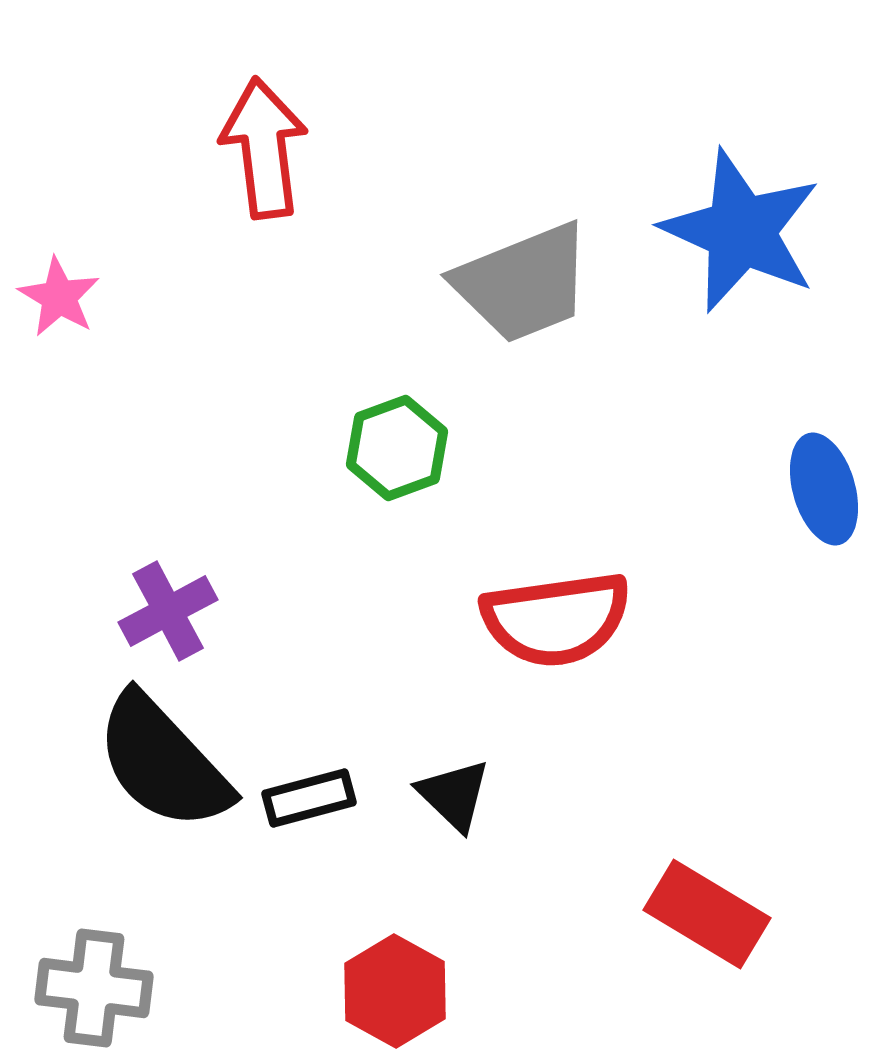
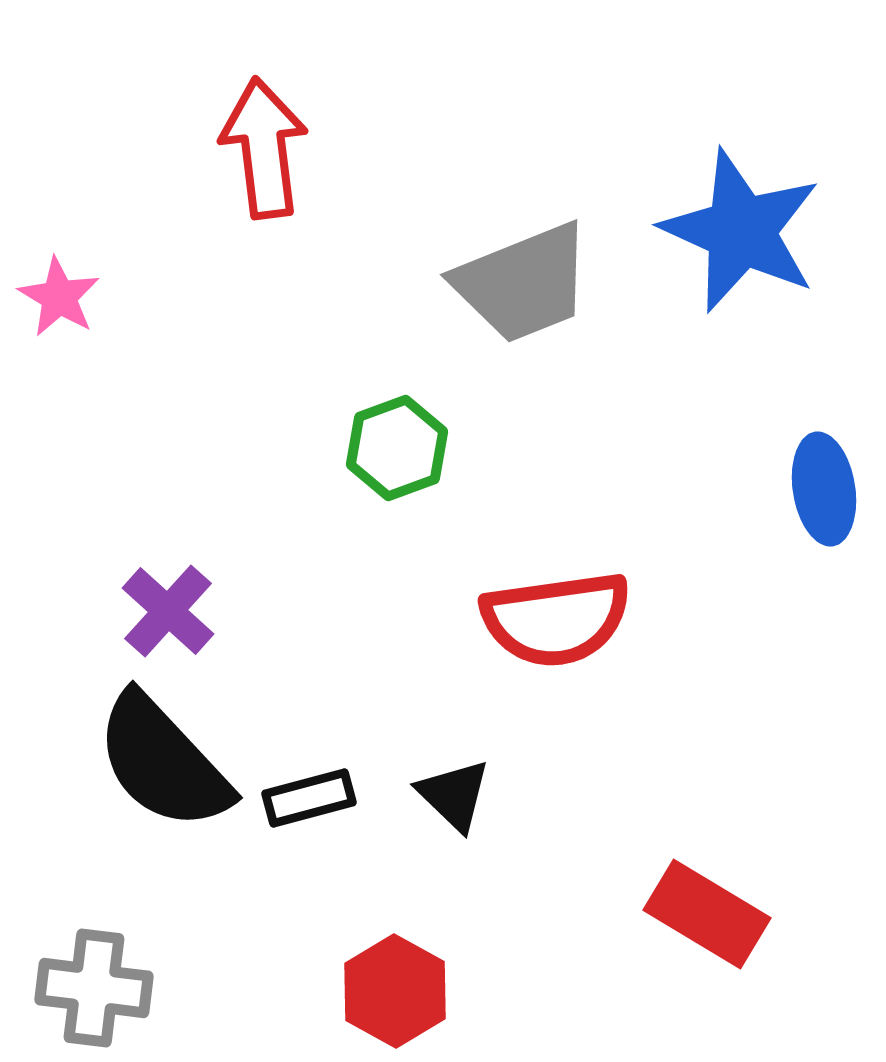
blue ellipse: rotated 7 degrees clockwise
purple cross: rotated 20 degrees counterclockwise
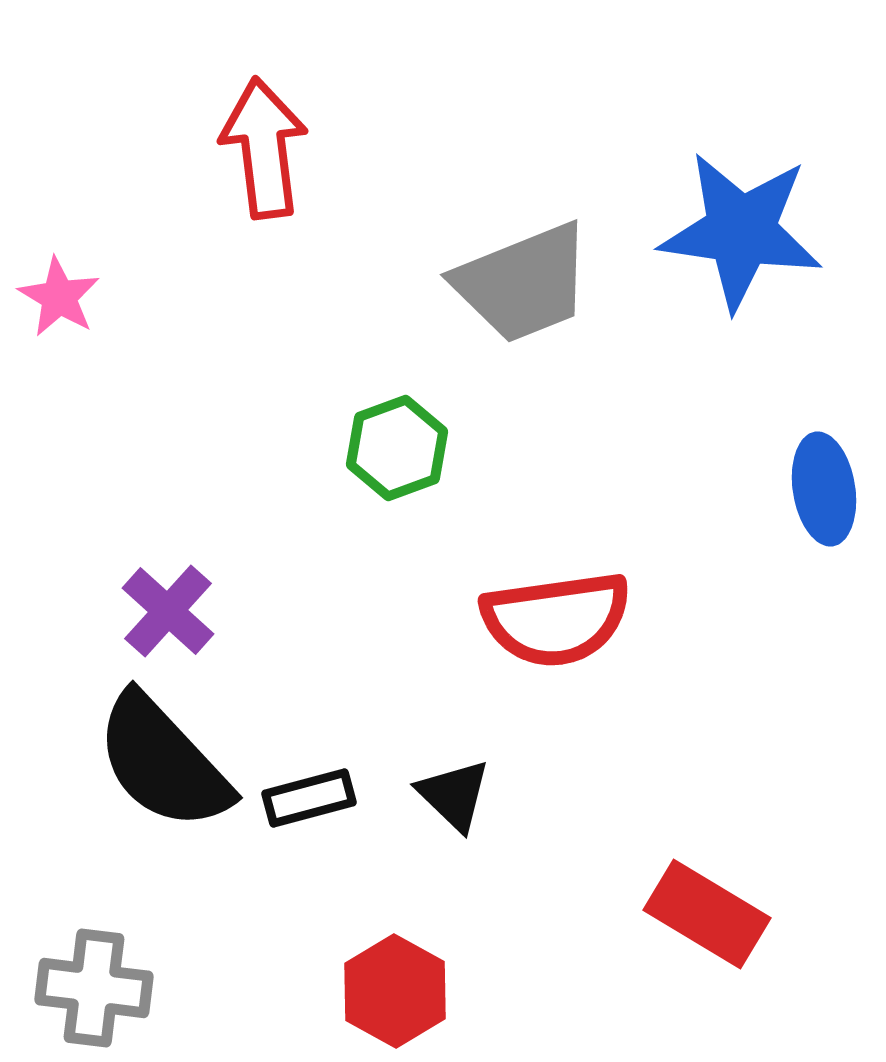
blue star: rotated 16 degrees counterclockwise
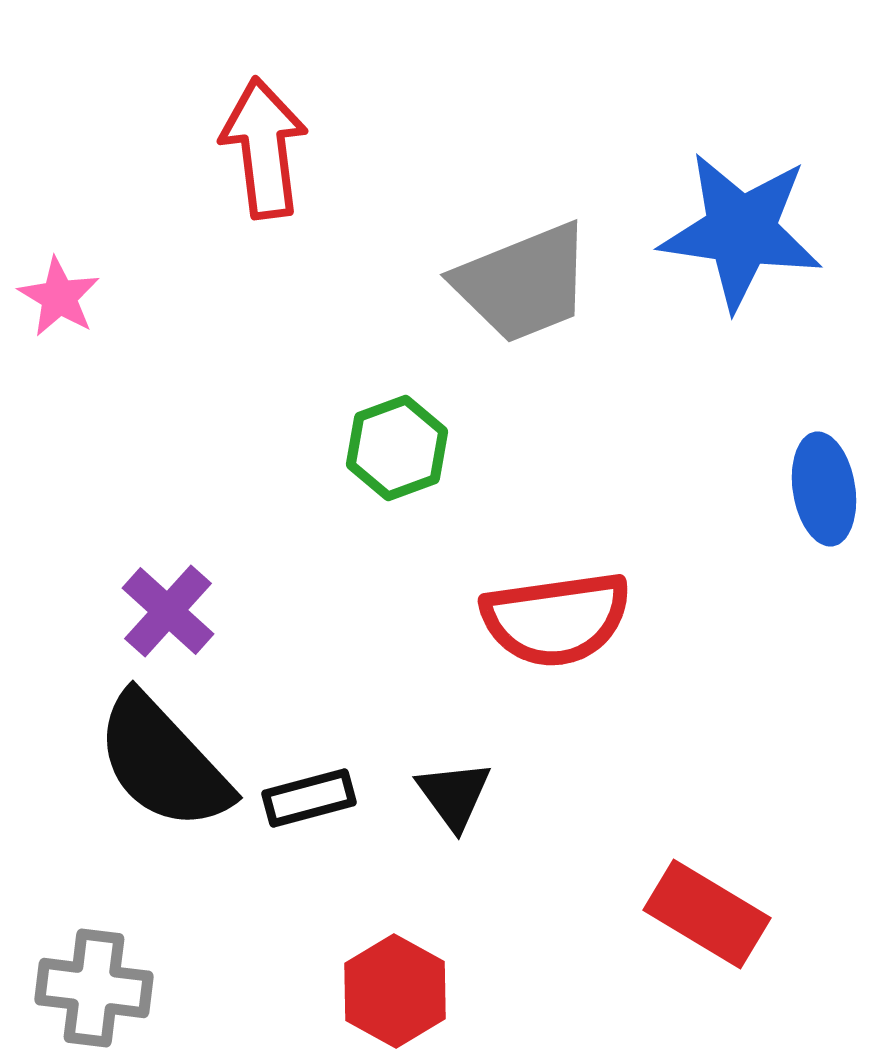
black triangle: rotated 10 degrees clockwise
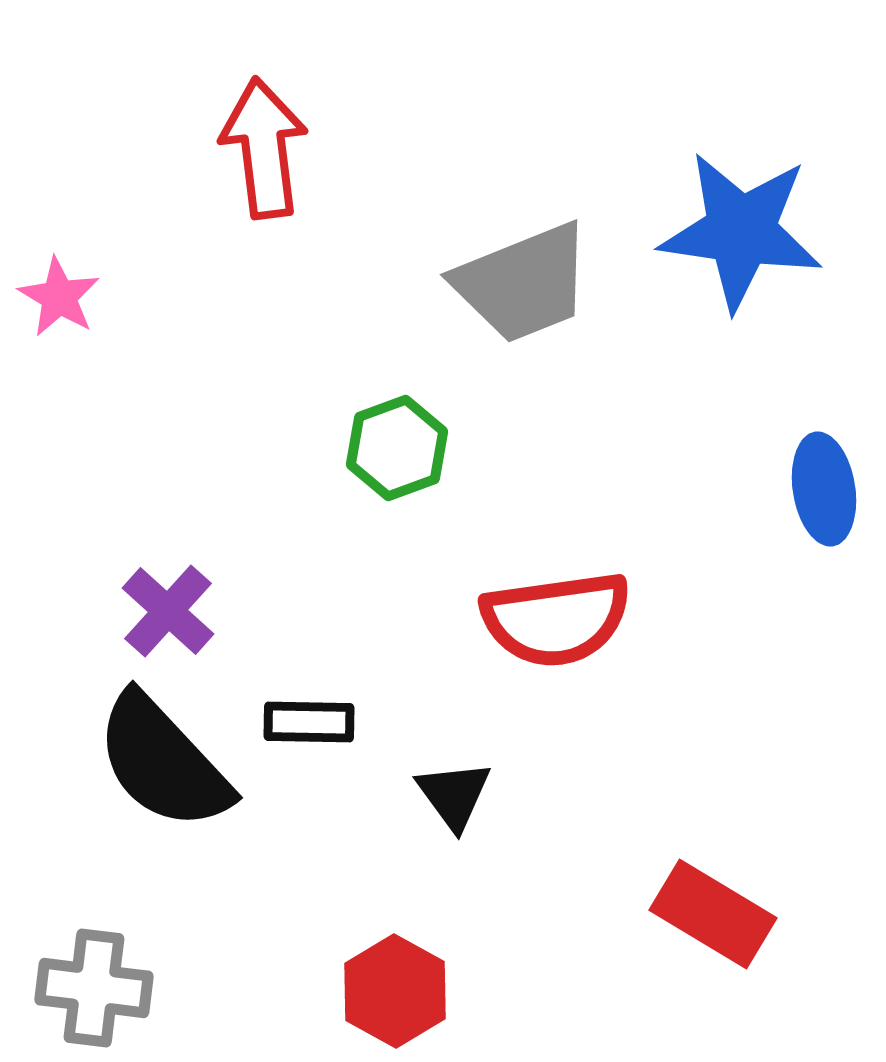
black rectangle: moved 76 px up; rotated 16 degrees clockwise
red rectangle: moved 6 px right
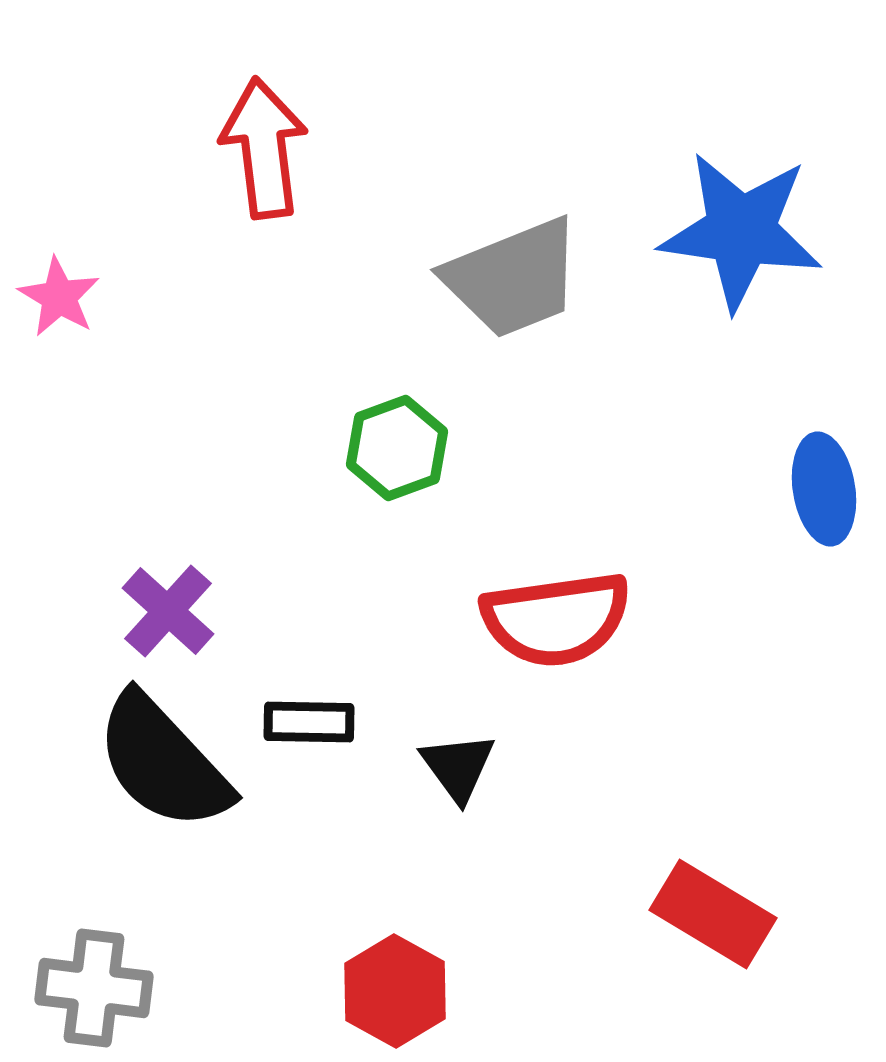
gray trapezoid: moved 10 px left, 5 px up
black triangle: moved 4 px right, 28 px up
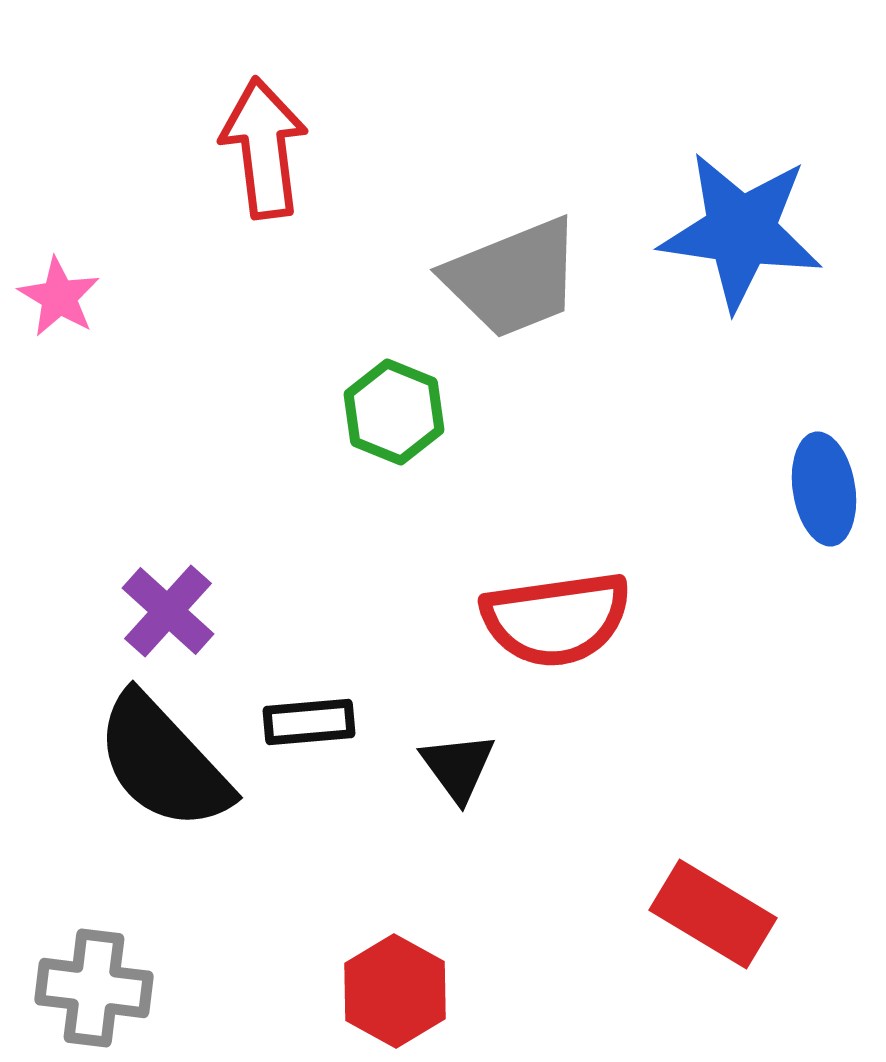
green hexagon: moved 3 px left, 36 px up; rotated 18 degrees counterclockwise
black rectangle: rotated 6 degrees counterclockwise
